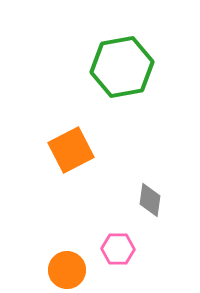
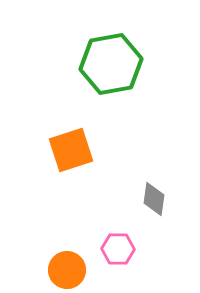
green hexagon: moved 11 px left, 3 px up
orange square: rotated 9 degrees clockwise
gray diamond: moved 4 px right, 1 px up
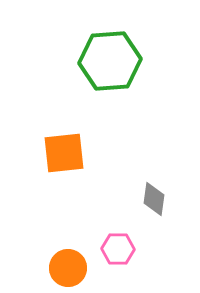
green hexagon: moved 1 px left, 3 px up; rotated 6 degrees clockwise
orange square: moved 7 px left, 3 px down; rotated 12 degrees clockwise
orange circle: moved 1 px right, 2 px up
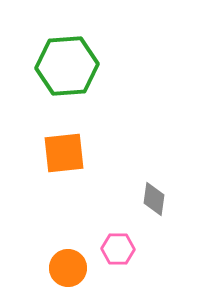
green hexagon: moved 43 px left, 5 px down
